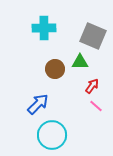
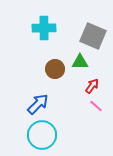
cyan circle: moved 10 px left
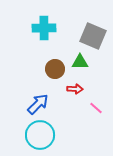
red arrow: moved 17 px left, 3 px down; rotated 56 degrees clockwise
pink line: moved 2 px down
cyan circle: moved 2 px left
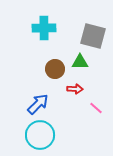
gray square: rotated 8 degrees counterclockwise
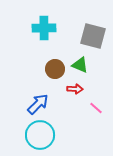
green triangle: moved 3 px down; rotated 24 degrees clockwise
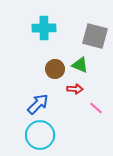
gray square: moved 2 px right
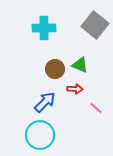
gray square: moved 11 px up; rotated 24 degrees clockwise
blue arrow: moved 7 px right, 2 px up
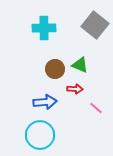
blue arrow: rotated 40 degrees clockwise
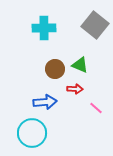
cyan circle: moved 8 px left, 2 px up
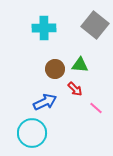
green triangle: rotated 18 degrees counterclockwise
red arrow: rotated 42 degrees clockwise
blue arrow: rotated 20 degrees counterclockwise
